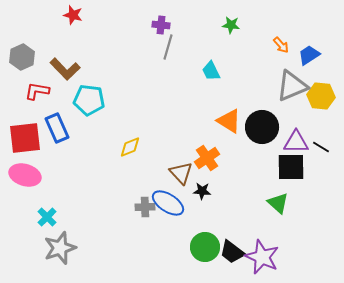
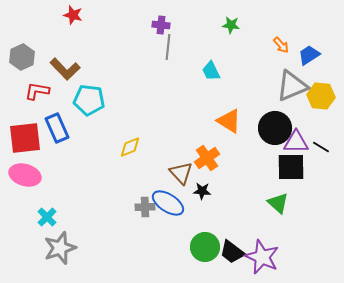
gray line: rotated 10 degrees counterclockwise
black circle: moved 13 px right, 1 px down
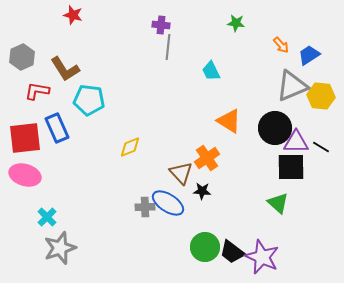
green star: moved 5 px right, 2 px up
brown L-shape: rotated 12 degrees clockwise
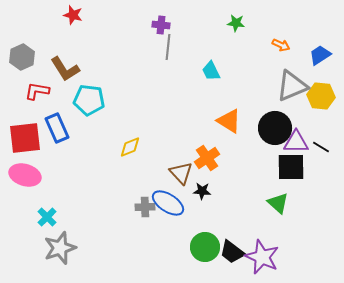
orange arrow: rotated 24 degrees counterclockwise
blue trapezoid: moved 11 px right
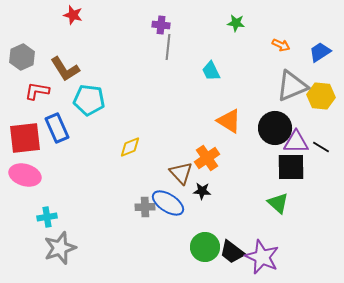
blue trapezoid: moved 3 px up
cyan cross: rotated 36 degrees clockwise
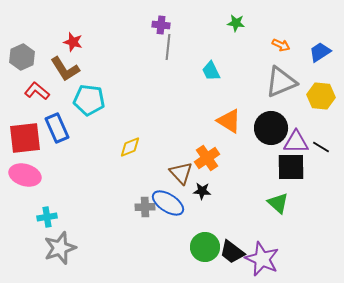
red star: moved 27 px down
gray triangle: moved 11 px left, 4 px up
red L-shape: rotated 30 degrees clockwise
black circle: moved 4 px left
purple star: moved 2 px down
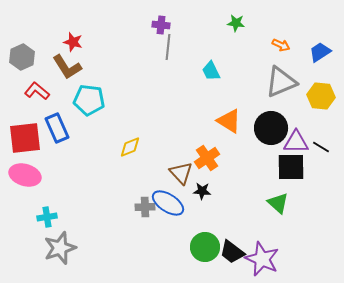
brown L-shape: moved 2 px right, 2 px up
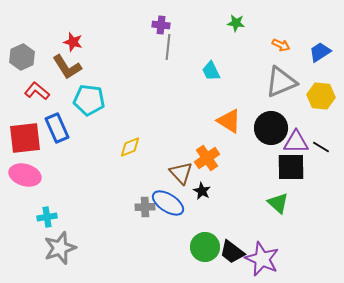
black star: rotated 24 degrees clockwise
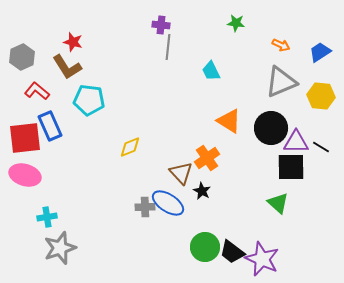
blue rectangle: moved 7 px left, 2 px up
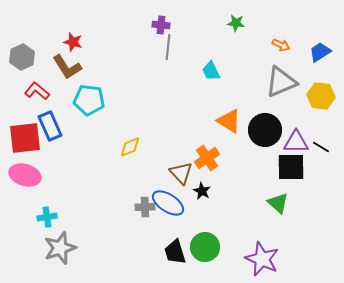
black circle: moved 6 px left, 2 px down
black trapezoid: moved 57 px left; rotated 36 degrees clockwise
